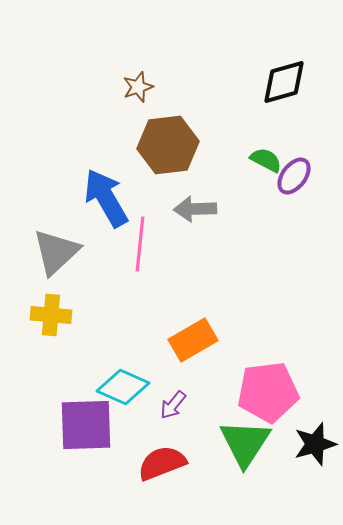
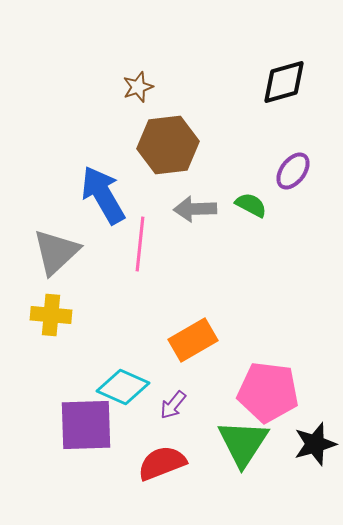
green semicircle: moved 15 px left, 45 px down
purple ellipse: moved 1 px left, 5 px up
blue arrow: moved 3 px left, 3 px up
pink pentagon: rotated 14 degrees clockwise
green triangle: moved 2 px left
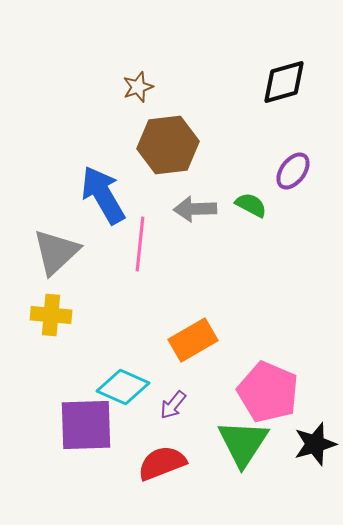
pink pentagon: rotated 16 degrees clockwise
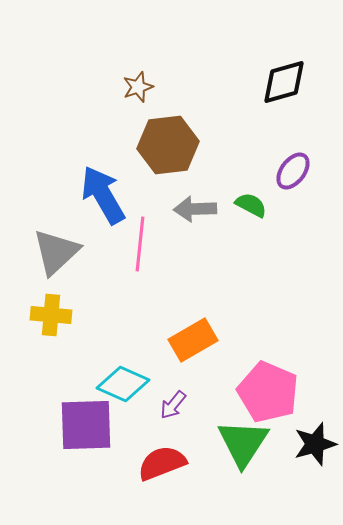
cyan diamond: moved 3 px up
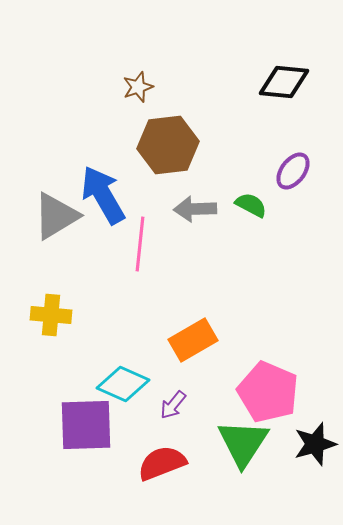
black diamond: rotated 21 degrees clockwise
gray triangle: moved 36 px up; rotated 12 degrees clockwise
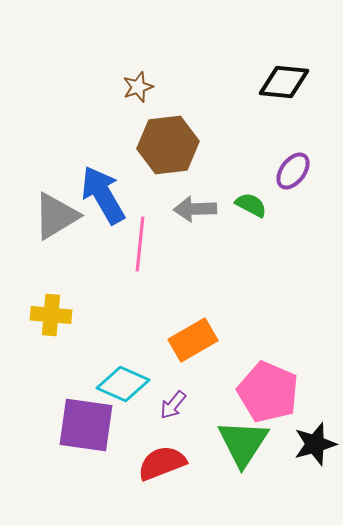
purple square: rotated 10 degrees clockwise
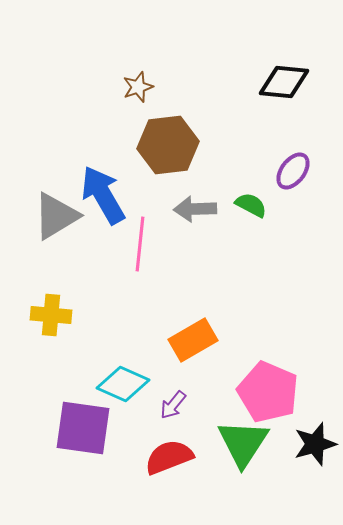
purple square: moved 3 px left, 3 px down
red semicircle: moved 7 px right, 6 px up
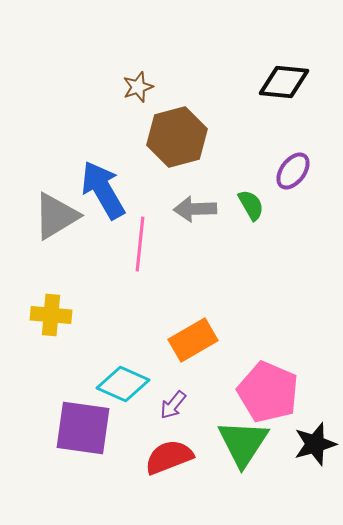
brown hexagon: moved 9 px right, 8 px up; rotated 8 degrees counterclockwise
blue arrow: moved 5 px up
green semicircle: rotated 32 degrees clockwise
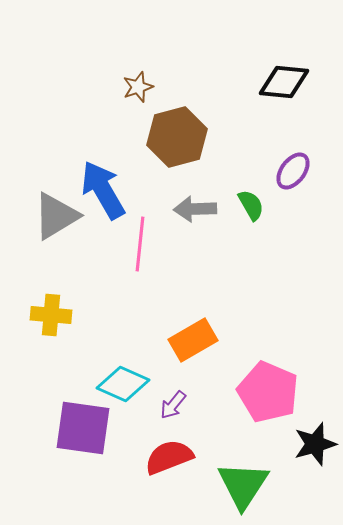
green triangle: moved 42 px down
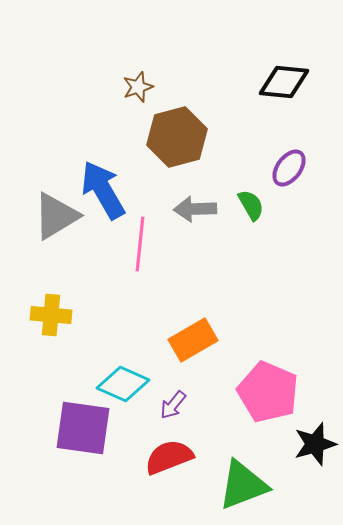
purple ellipse: moved 4 px left, 3 px up
green triangle: rotated 36 degrees clockwise
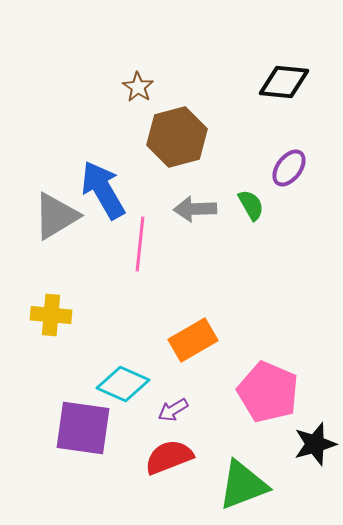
brown star: rotated 20 degrees counterclockwise
purple arrow: moved 5 px down; rotated 20 degrees clockwise
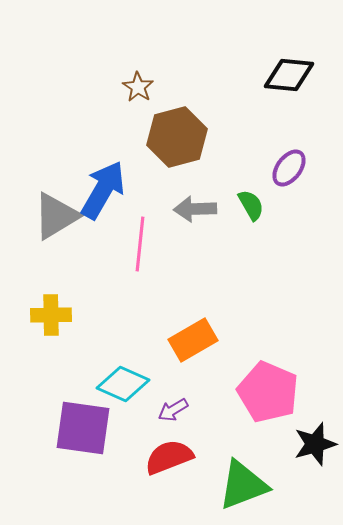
black diamond: moved 5 px right, 7 px up
blue arrow: rotated 60 degrees clockwise
yellow cross: rotated 6 degrees counterclockwise
